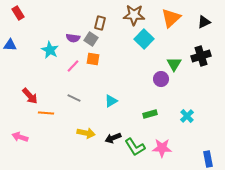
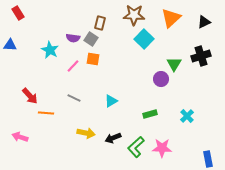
green L-shape: moved 1 px right; rotated 80 degrees clockwise
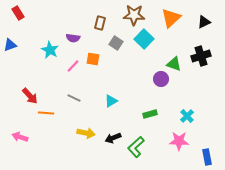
gray square: moved 25 px right, 4 px down
blue triangle: rotated 24 degrees counterclockwise
green triangle: rotated 42 degrees counterclockwise
pink star: moved 17 px right, 7 px up
blue rectangle: moved 1 px left, 2 px up
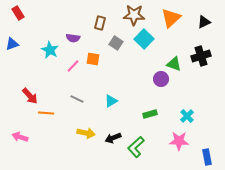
blue triangle: moved 2 px right, 1 px up
gray line: moved 3 px right, 1 px down
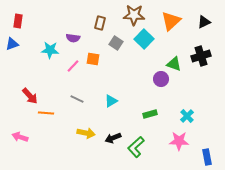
red rectangle: moved 8 px down; rotated 40 degrees clockwise
orange triangle: moved 3 px down
cyan star: rotated 24 degrees counterclockwise
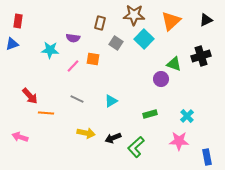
black triangle: moved 2 px right, 2 px up
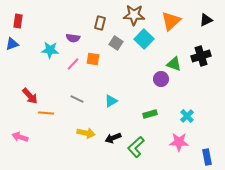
pink line: moved 2 px up
pink star: moved 1 px down
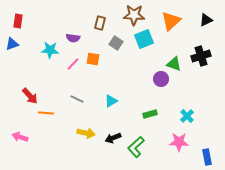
cyan square: rotated 24 degrees clockwise
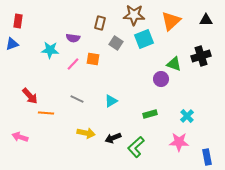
black triangle: rotated 24 degrees clockwise
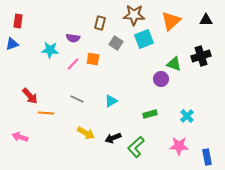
yellow arrow: rotated 18 degrees clockwise
pink star: moved 4 px down
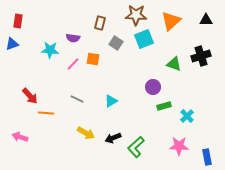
brown star: moved 2 px right
purple circle: moved 8 px left, 8 px down
green rectangle: moved 14 px right, 8 px up
